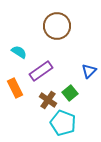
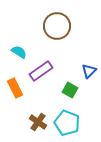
green square: moved 3 px up; rotated 21 degrees counterclockwise
brown cross: moved 10 px left, 22 px down
cyan pentagon: moved 4 px right
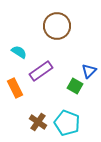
green square: moved 5 px right, 4 px up
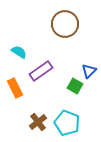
brown circle: moved 8 px right, 2 px up
brown cross: rotated 18 degrees clockwise
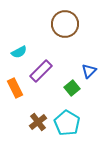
cyan semicircle: rotated 119 degrees clockwise
purple rectangle: rotated 10 degrees counterclockwise
green square: moved 3 px left, 2 px down; rotated 21 degrees clockwise
cyan pentagon: rotated 10 degrees clockwise
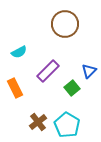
purple rectangle: moved 7 px right
cyan pentagon: moved 2 px down
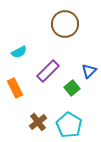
cyan pentagon: moved 2 px right
